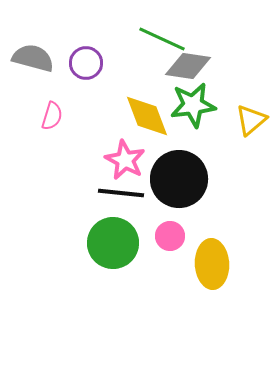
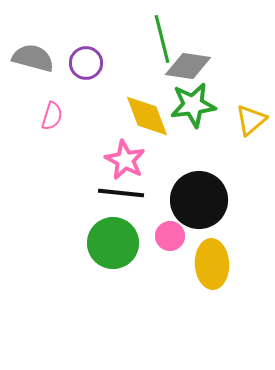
green line: rotated 51 degrees clockwise
black circle: moved 20 px right, 21 px down
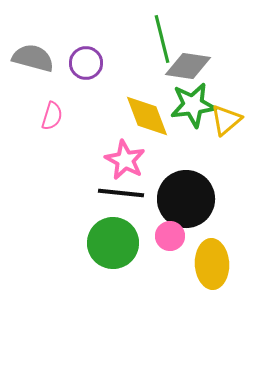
yellow triangle: moved 25 px left
black circle: moved 13 px left, 1 px up
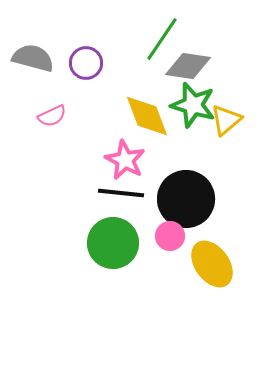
green line: rotated 48 degrees clockwise
green star: rotated 24 degrees clockwise
pink semicircle: rotated 48 degrees clockwise
yellow ellipse: rotated 33 degrees counterclockwise
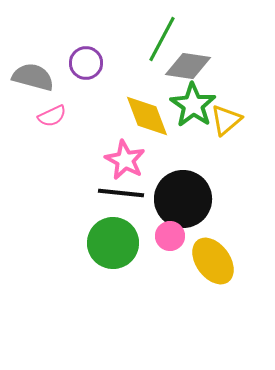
green line: rotated 6 degrees counterclockwise
gray semicircle: moved 19 px down
green star: rotated 18 degrees clockwise
black circle: moved 3 px left
yellow ellipse: moved 1 px right, 3 px up
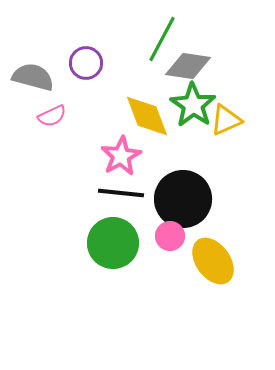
yellow triangle: rotated 16 degrees clockwise
pink star: moved 4 px left, 4 px up; rotated 15 degrees clockwise
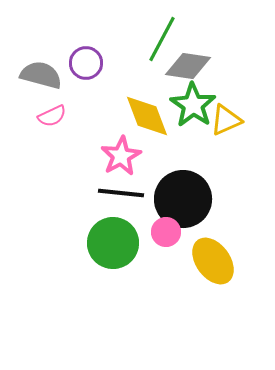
gray semicircle: moved 8 px right, 2 px up
pink circle: moved 4 px left, 4 px up
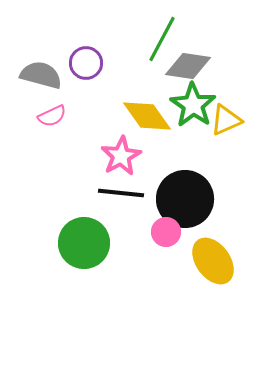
yellow diamond: rotated 15 degrees counterclockwise
black circle: moved 2 px right
green circle: moved 29 px left
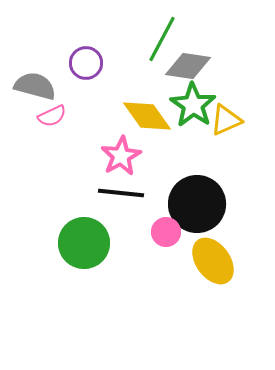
gray semicircle: moved 6 px left, 11 px down
black circle: moved 12 px right, 5 px down
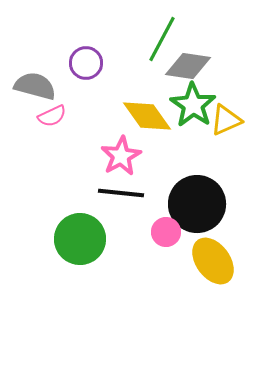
green circle: moved 4 px left, 4 px up
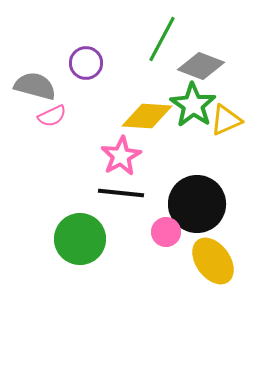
gray diamond: moved 13 px right; rotated 12 degrees clockwise
yellow diamond: rotated 51 degrees counterclockwise
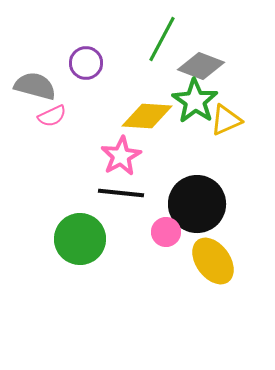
green star: moved 2 px right, 4 px up
